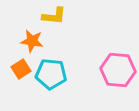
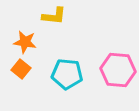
orange star: moved 7 px left, 1 px down
orange square: rotated 18 degrees counterclockwise
cyan pentagon: moved 16 px right
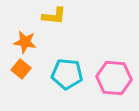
pink hexagon: moved 4 px left, 8 px down
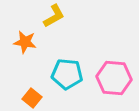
yellow L-shape: rotated 35 degrees counterclockwise
orange square: moved 11 px right, 29 px down
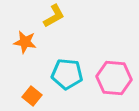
orange square: moved 2 px up
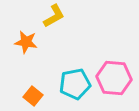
orange star: moved 1 px right
cyan pentagon: moved 8 px right, 10 px down; rotated 16 degrees counterclockwise
orange square: moved 1 px right
